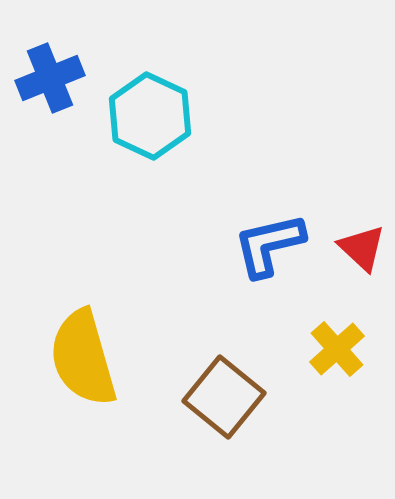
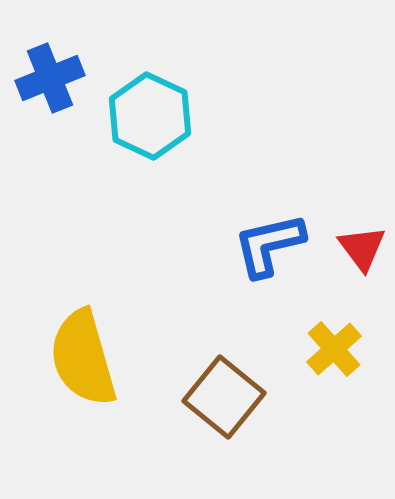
red triangle: rotated 10 degrees clockwise
yellow cross: moved 3 px left
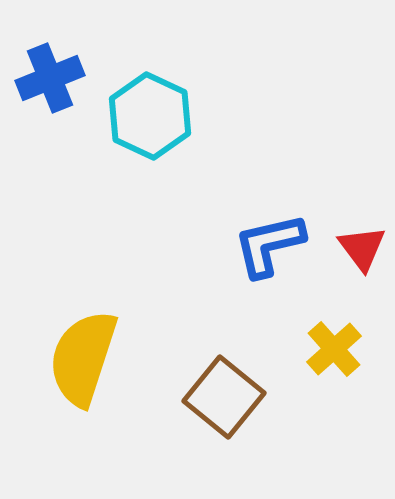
yellow semicircle: rotated 34 degrees clockwise
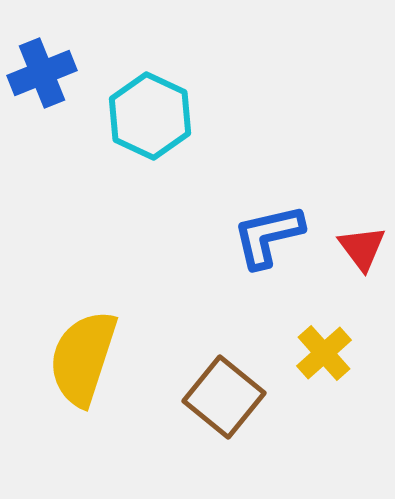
blue cross: moved 8 px left, 5 px up
blue L-shape: moved 1 px left, 9 px up
yellow cross: moved 10 px left, 4 px down
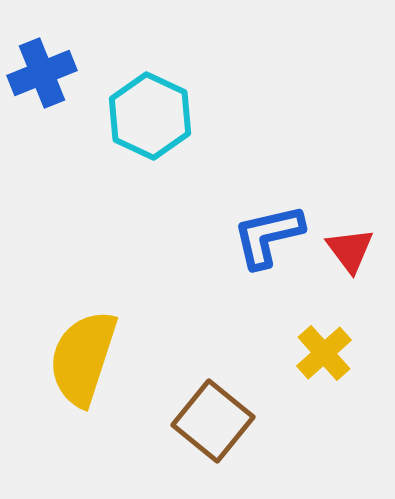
red triangle: moved 12 px left, 2 px down
brown square: moved 11 px left, 24 px down
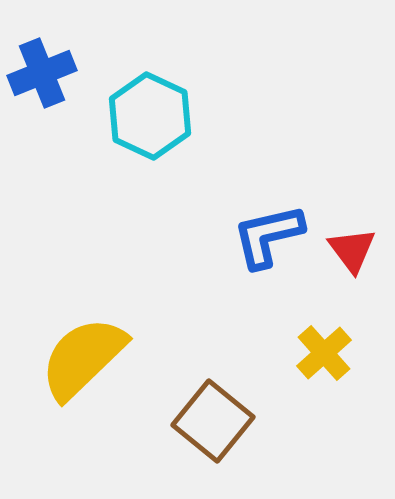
red triangle: moved 2 px right
yellow semicircle: rotated 28 degrees clockwise
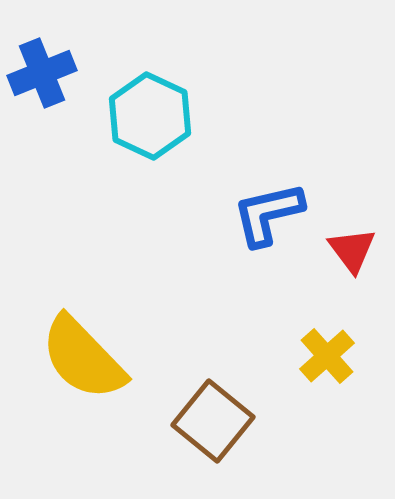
blue L-shape: moved 22 px up
yellow cross: moved 3 px right, 3 px down
yellow semicircle: rotated 90 degrees counterclockwise
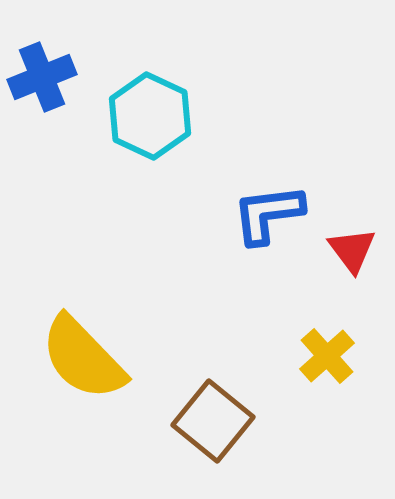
blue cross: moved 4 px down
blue L-shape: rotated 6 degrees clockwise
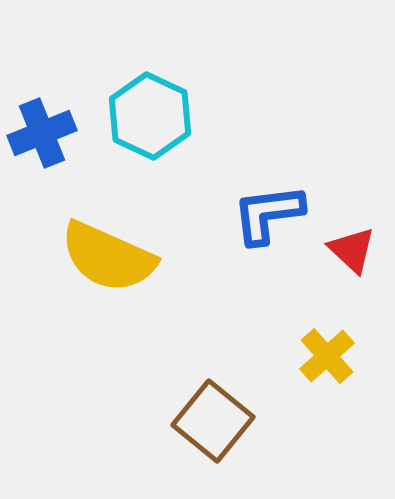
blue cross: moved 56 px down
red triangle: rotated 10 degrees counterclockwise
yellow semicircle: moved 25 px right, 101 px up; rotated 22 degrees counterclockwise
